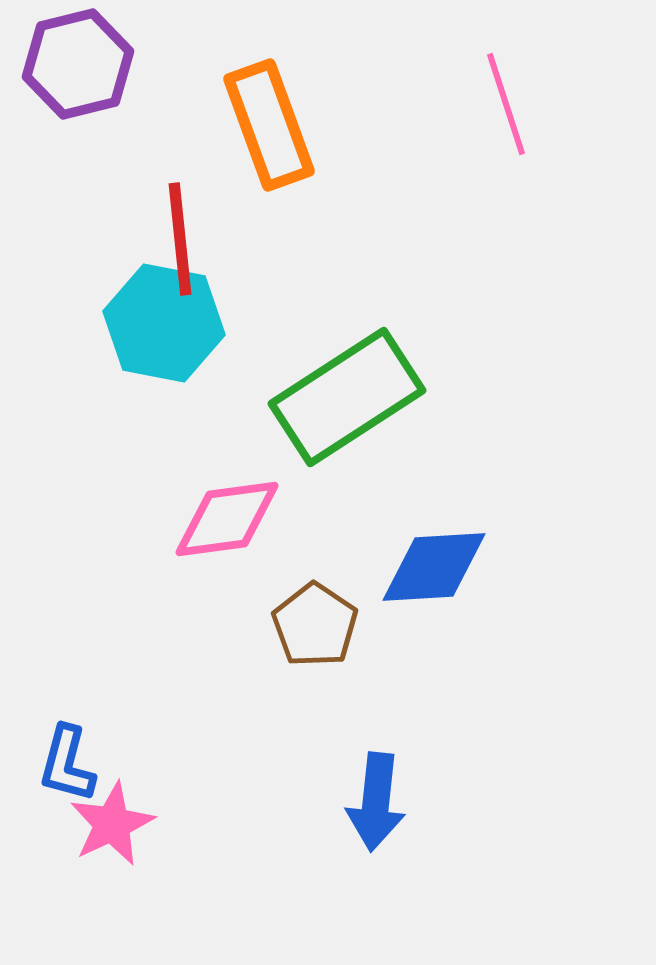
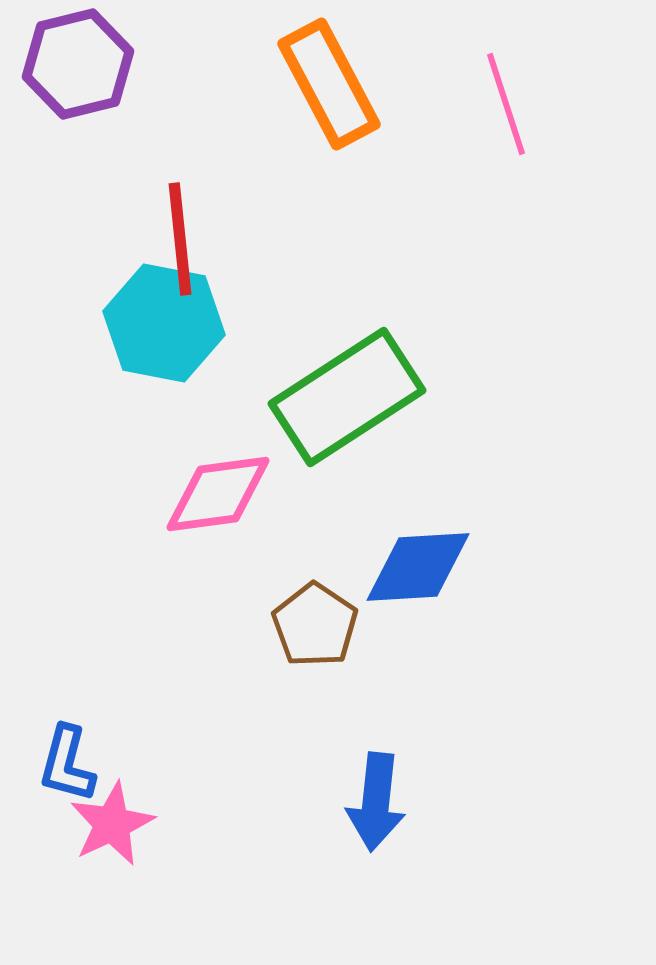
orange rectangle: moved 60 px right, 41 px up; rotated 8 degrees counterclockwise
pink diamond: moved 9 px left, 25 px up
blue diamond: moved 16 px left
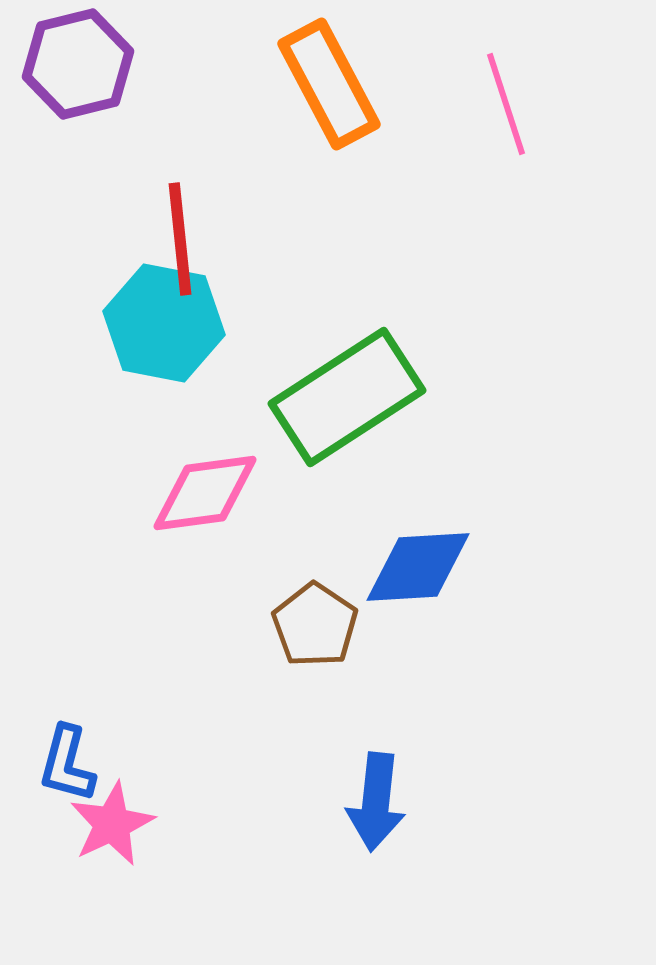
pink diamond: moved 13 px left, 1 px up
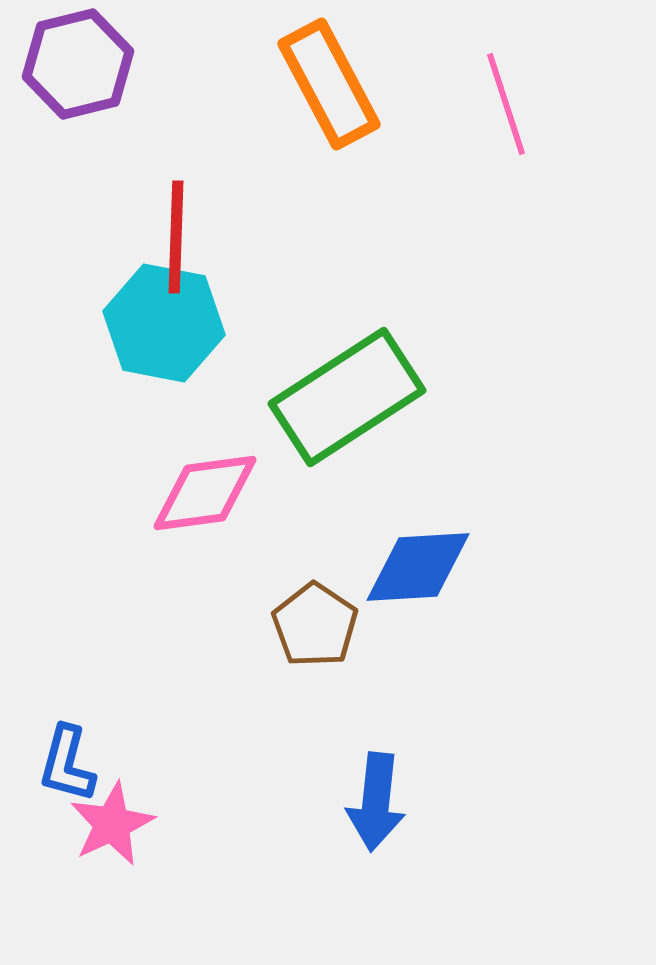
red line: moved 4 px left, 2 px up; rotated 8 degrees clockwise
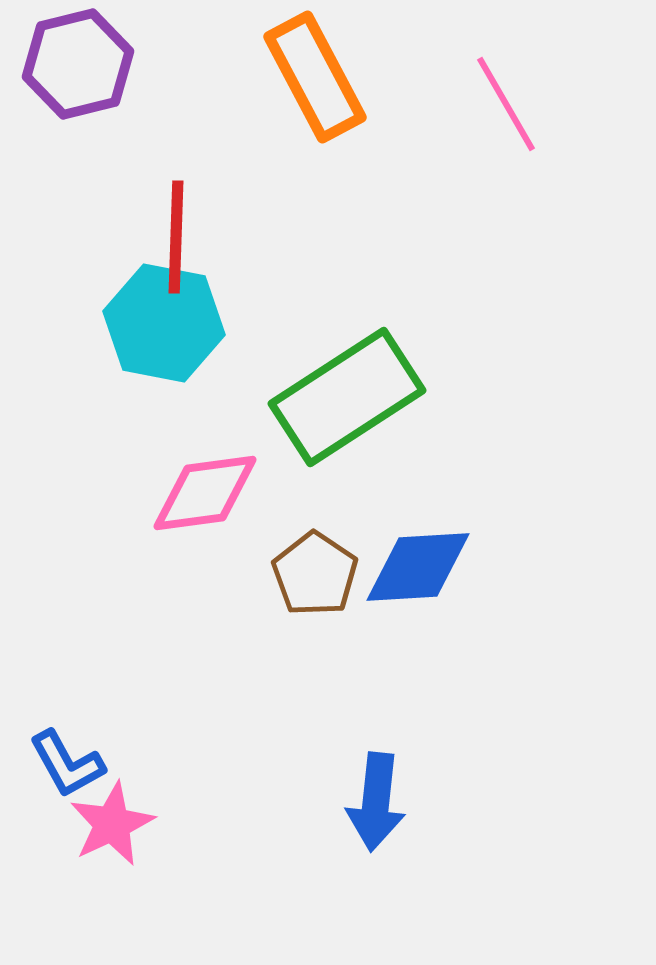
orange rectangle: moved 14 px left, 7 px up
pink line: rotated 12 degrees counterclockwise
brown pentagon: moved 51 px up
blue L-shape: rotated 44 degrees counterclockwise
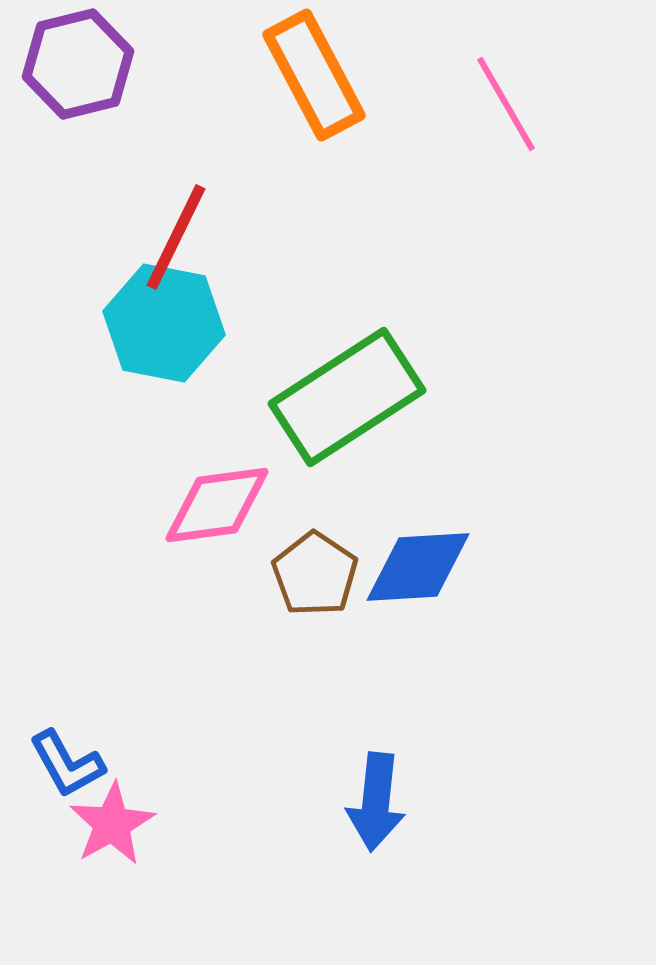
orange rectangle: moved 1 px left, 2 px up
red line: rotated 24 degrees clockwise
pink diamond: moved 12 px right, 12 px down
pink star: rotated 4 degrees counterclockwise
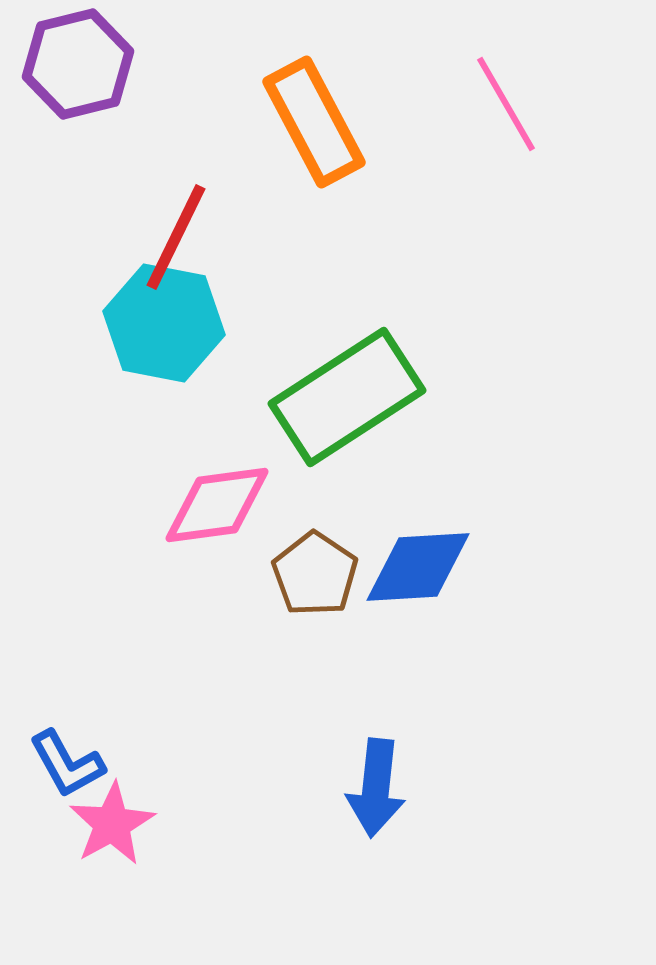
orange rectangle: moved 47 px down
blue arrow: moved 14 px up
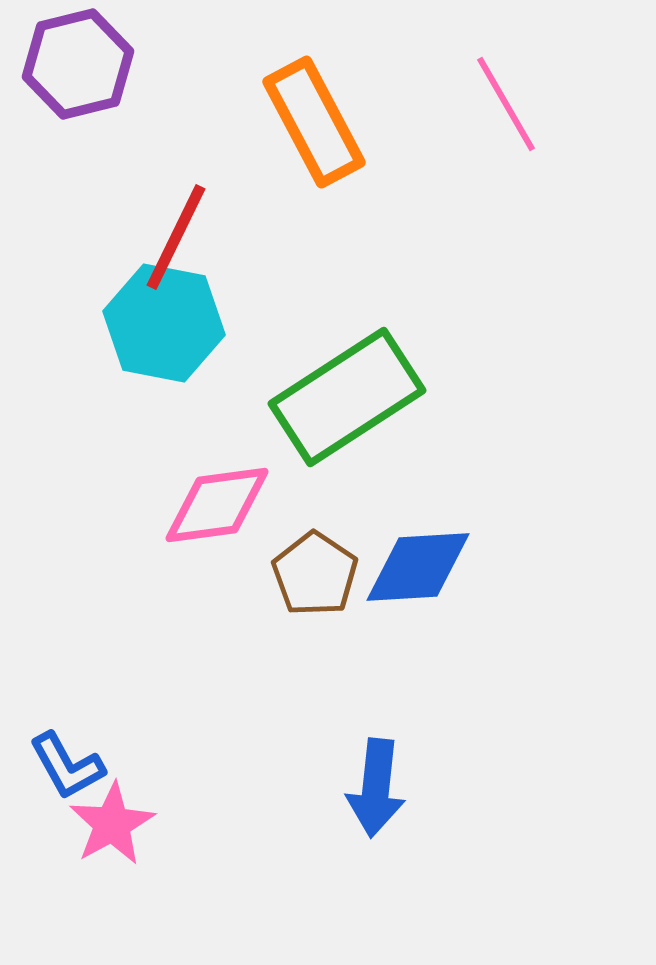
blue L-shape: moved 2 px down
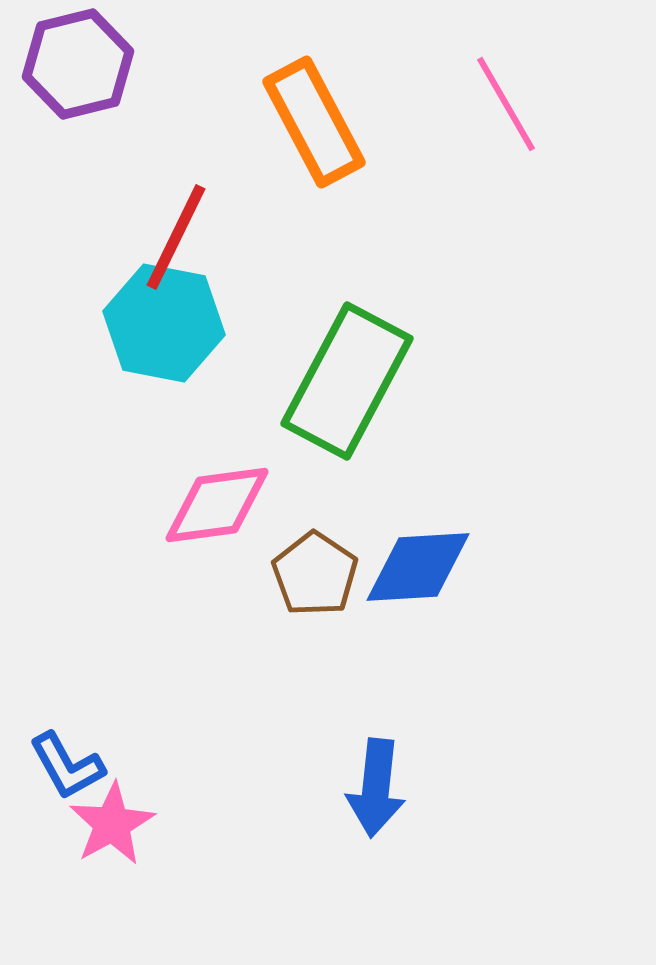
green rectangle: moved 16 px up; rotated 29 degrees counterclockwise
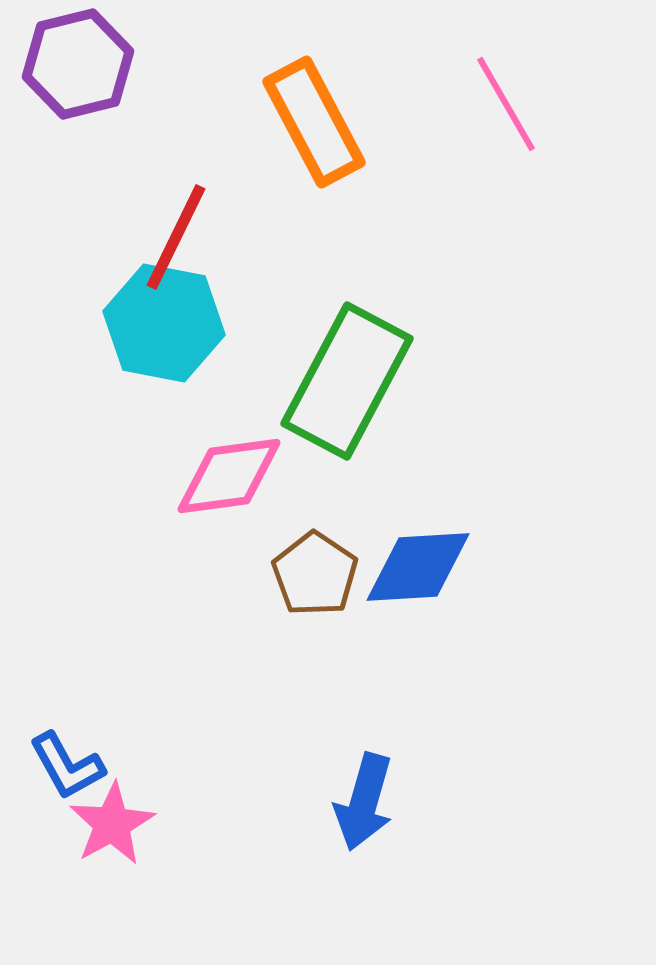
pink diamond: moved 12 px right, 29 px up
blue arrow: moved 12 px left, 14 px down; rotated 10 degrees clockwise
